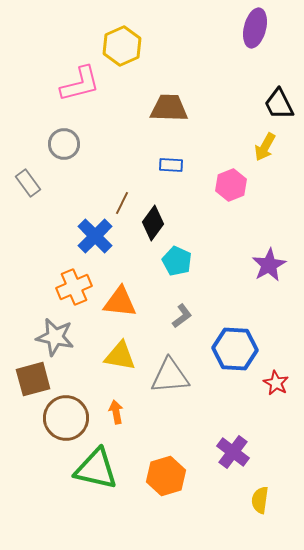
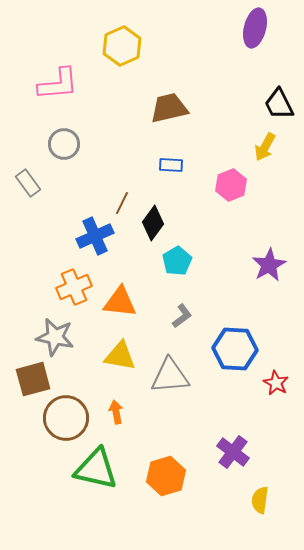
pink L-shape: moved 22 px left; rotated 9 degrees clockwise
brown trapezoid: rotated 15 degrees counterclockwise
blue cross: rotated 21 degrees clockwise
cyan pentagon: rotated 16 degrees clockwise
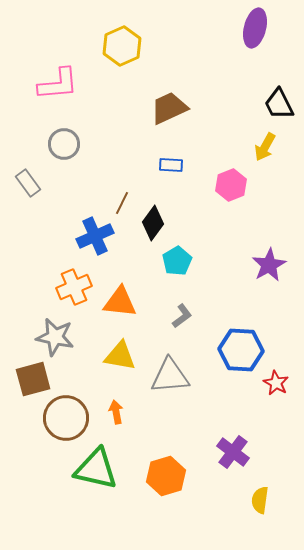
brown trapezoid: rotated 12 degrees counterclockwise
blue hexagon: moved 6 px right, 1 px down
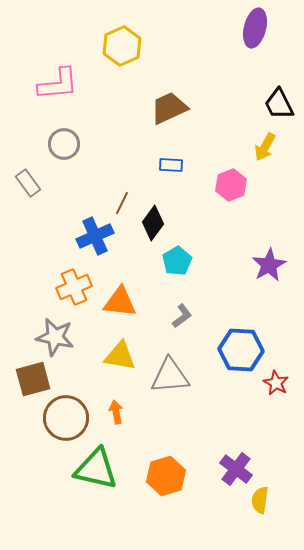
purple cross: moved 3 px right, 17 px down
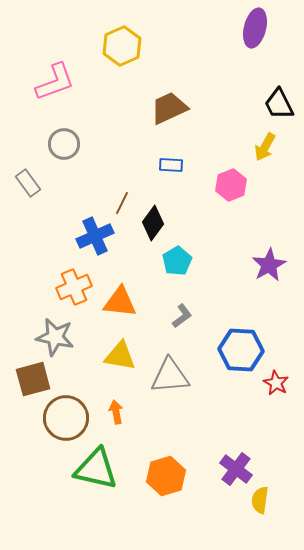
pink L-shape: moved 3 px left, 2 px up; rotated 15 degrees counterclockwise
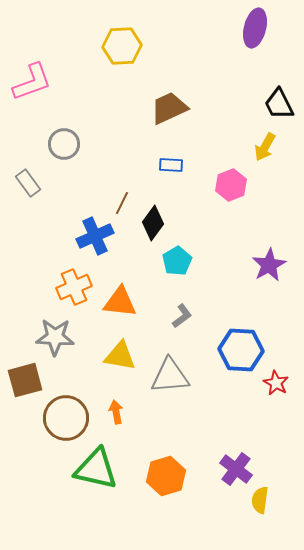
yellow hexagon: rotated 21 degrees clockwise
pink L-shape: moved 23 px left
gray star: rotated 9 degrees counterclockwise
brown square: moved 8 px left, 1 px down
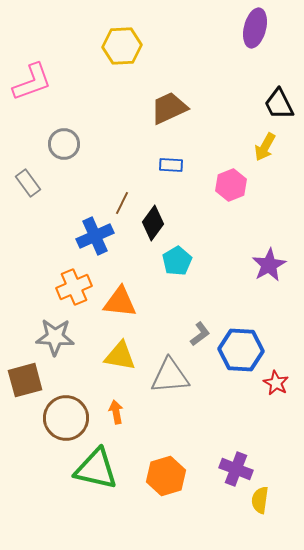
gray L-shape: moved 18 px right, 18 px down
purple cross: rotated 16 degrees counterclockwise
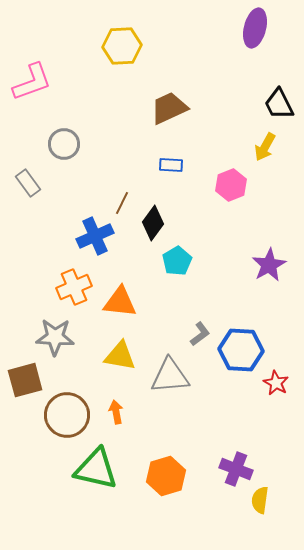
brown circle: moved 1 px right, 3 px up
